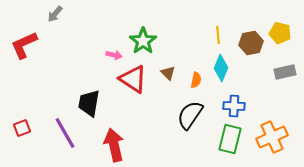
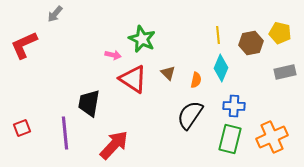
green star: moved 1 px left, 2 px up; rotated 12 degrees counterclockwise
pink arrow: moved 1 px left
purple line: rotated 24 degrees clockwise
red arrow: rotated 56 degrees clockwise
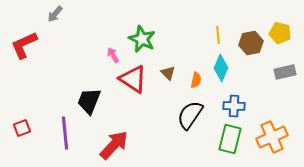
pink arrow: rotated 133 degrees counterclockwise
black trapezoid: moved 2 px up; rotated 12 degrees clockwise
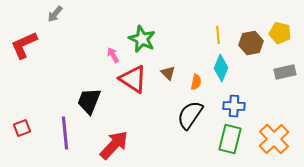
orange semicircle: moved 2 px down
orange cross: moved 2 px right, 2 px down; rotated 20 degrees counterclockwise
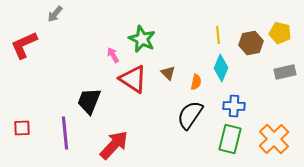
red square: rotated 18 degrees clockwise
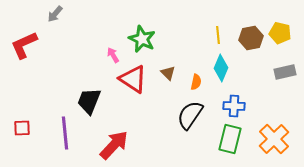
brown hexagon: moved 5 px up
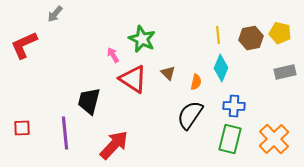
black trapezoid: rotated 8 degrees counterclockwise
